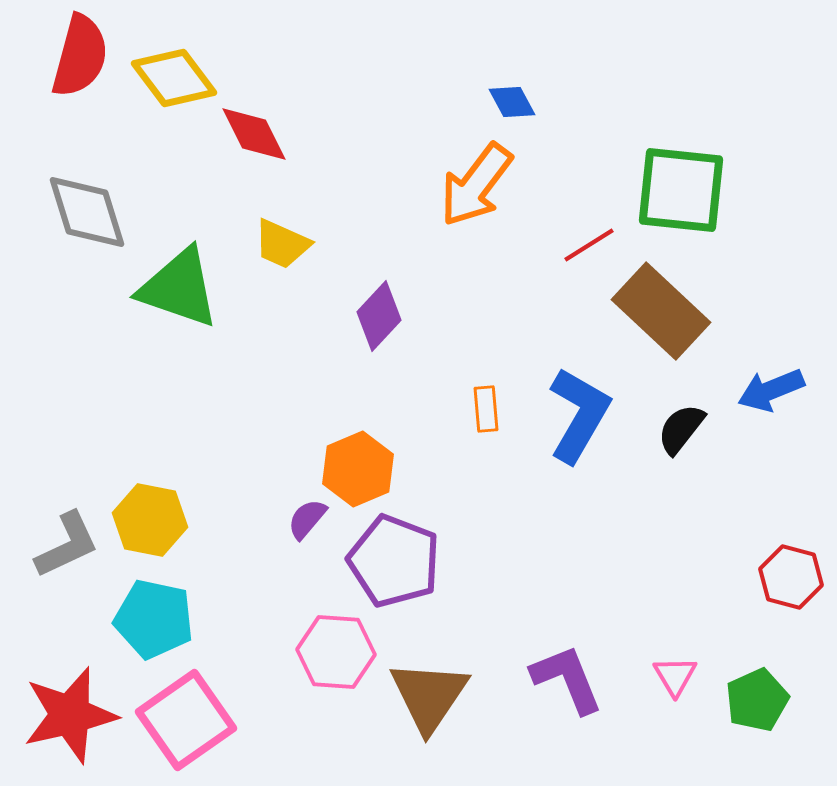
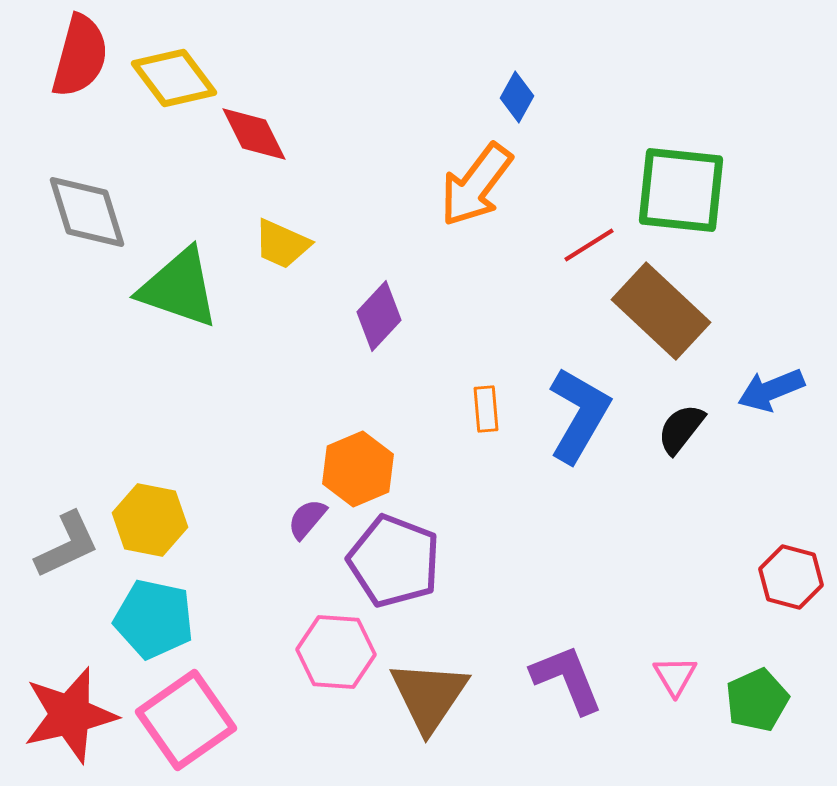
blue diamond: moved 5 px right, 5 px up; rotated 57 degrees clockwise
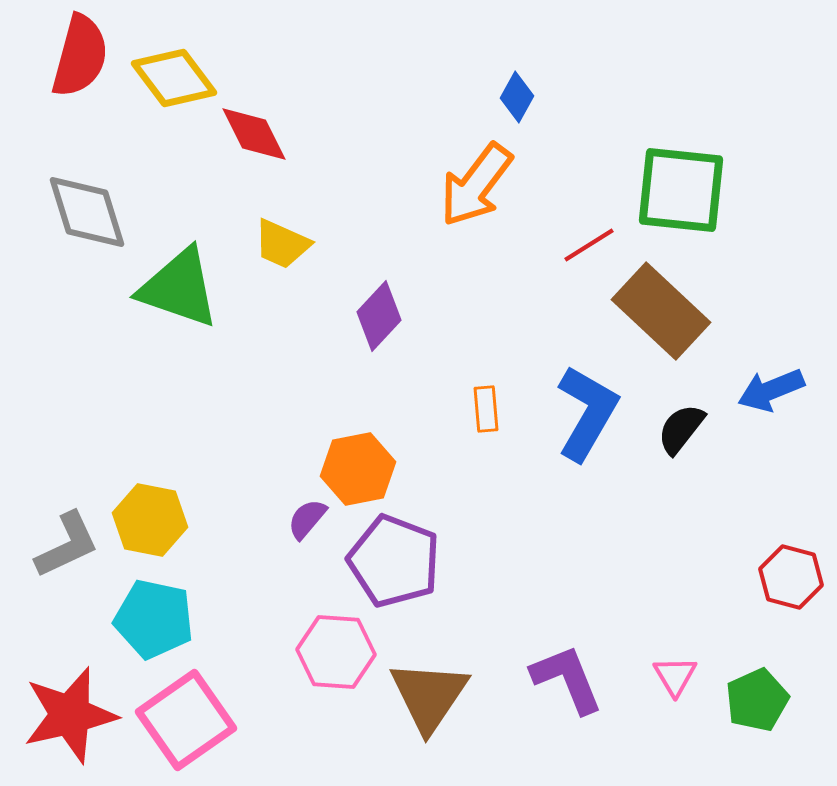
blue L-shape: moved 8 px right, 2 px up
orange hexagon: rotated 12 degrees clockwise
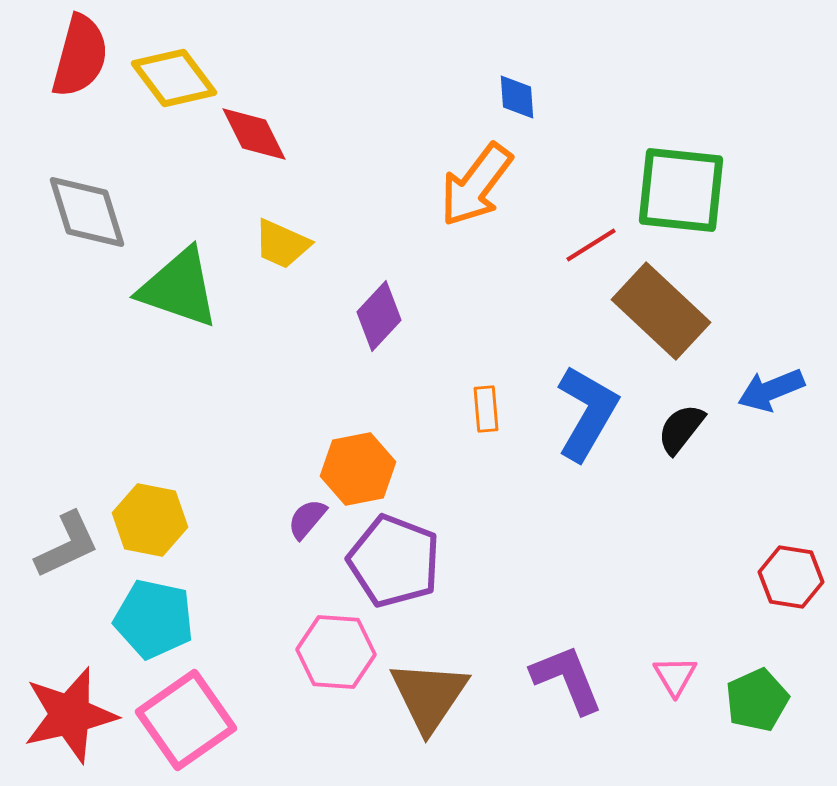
blue diamond: rotated 33 degrees counterclockwise
red line: moved 2 px right
red hexagon: rotated 6 degrees counterclockwise
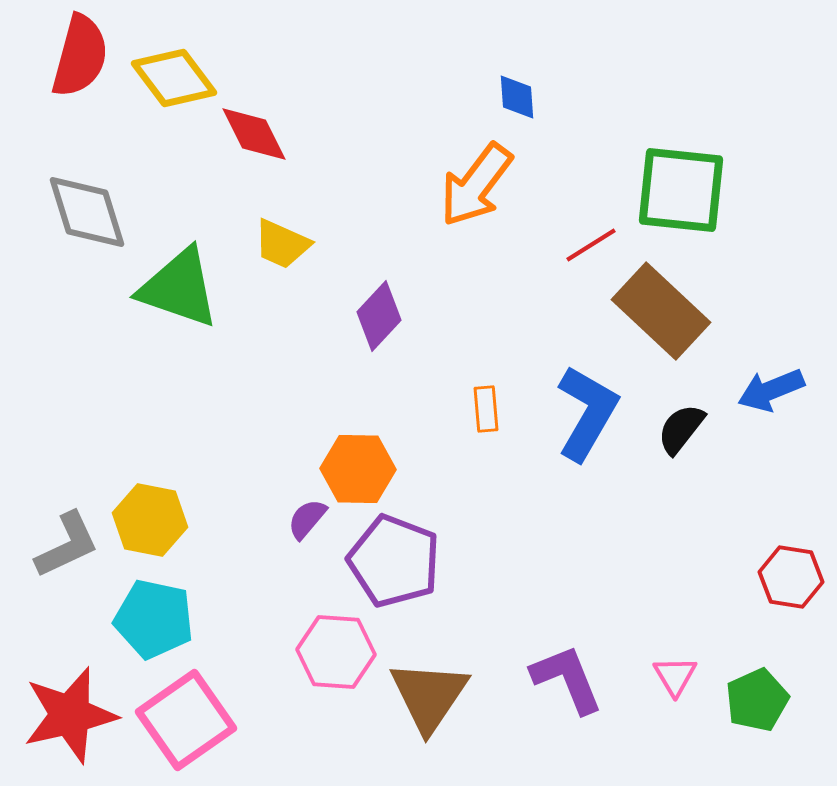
orange hexagon: rotated 12 degrees clockwise
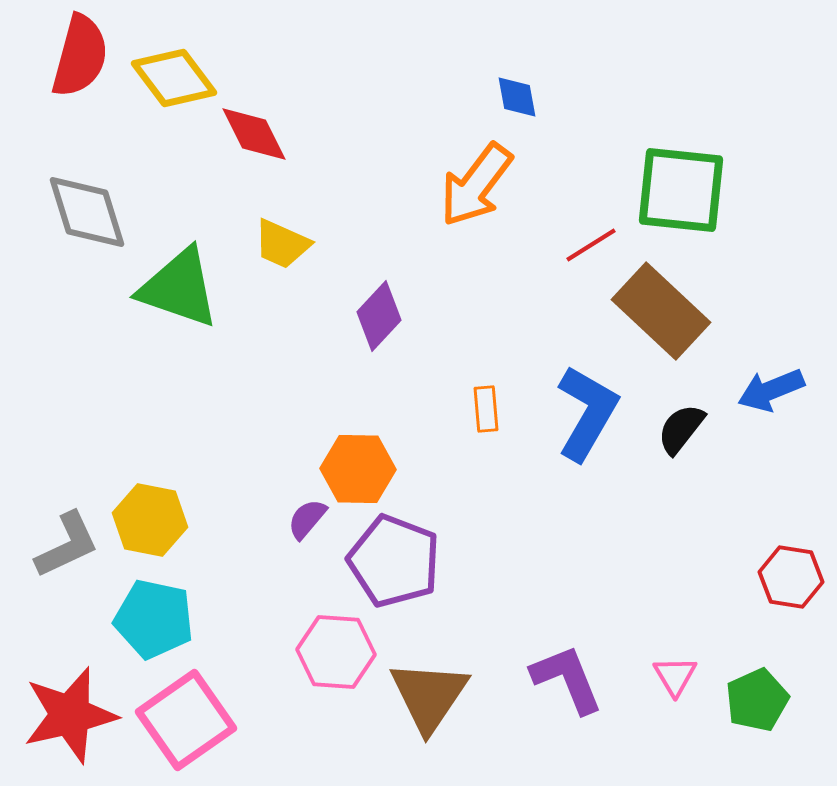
blue diamond: rotated 6 degrees counterclockwise
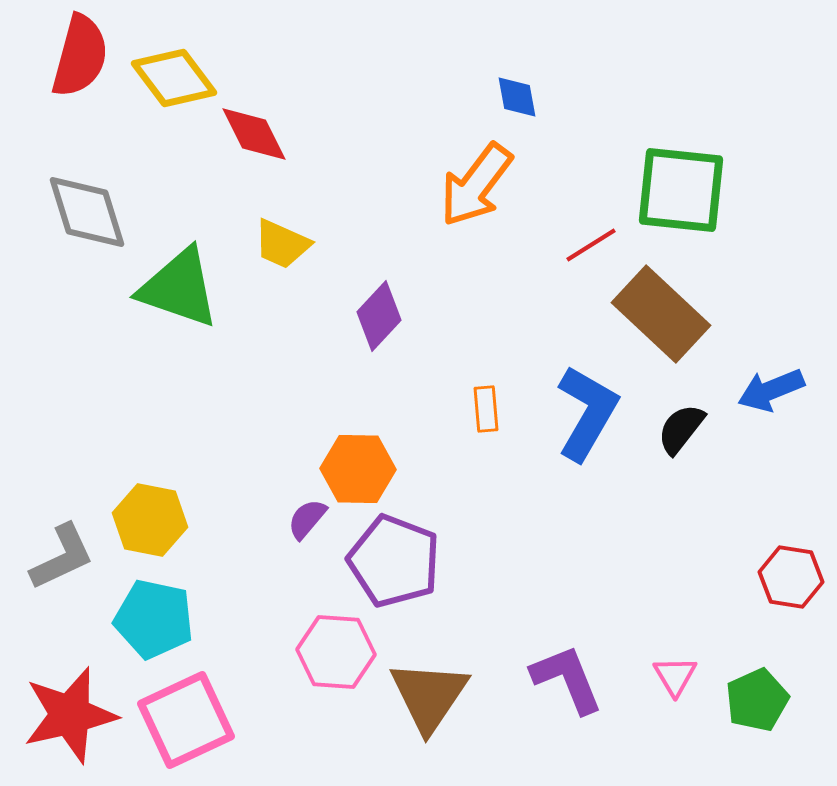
brown rectangle: moved 3 px down
gray L-shape: moved 5 px left, 12 px down
pink square: rotated 10 degrees clockwise
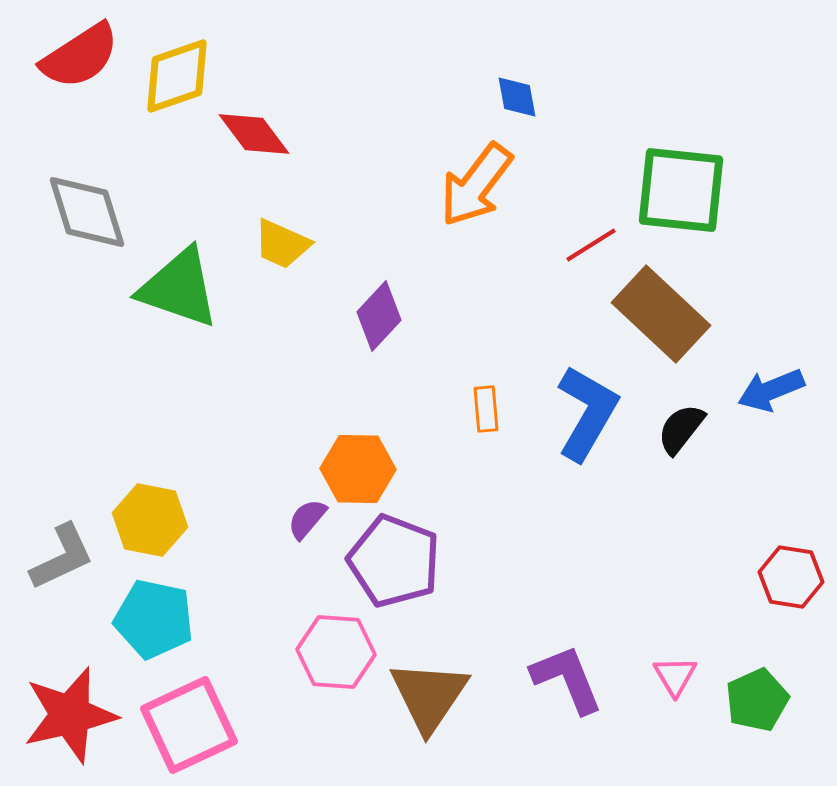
red semicircle: rotated 42 degrees clockwise
yellow diamond: moved 3 px right, 2 px up; rotated 72 degrees counterclockwise
red diamond: rotated 10 degrees counterclockwise
pink square: moved 3 px right, 5 px down
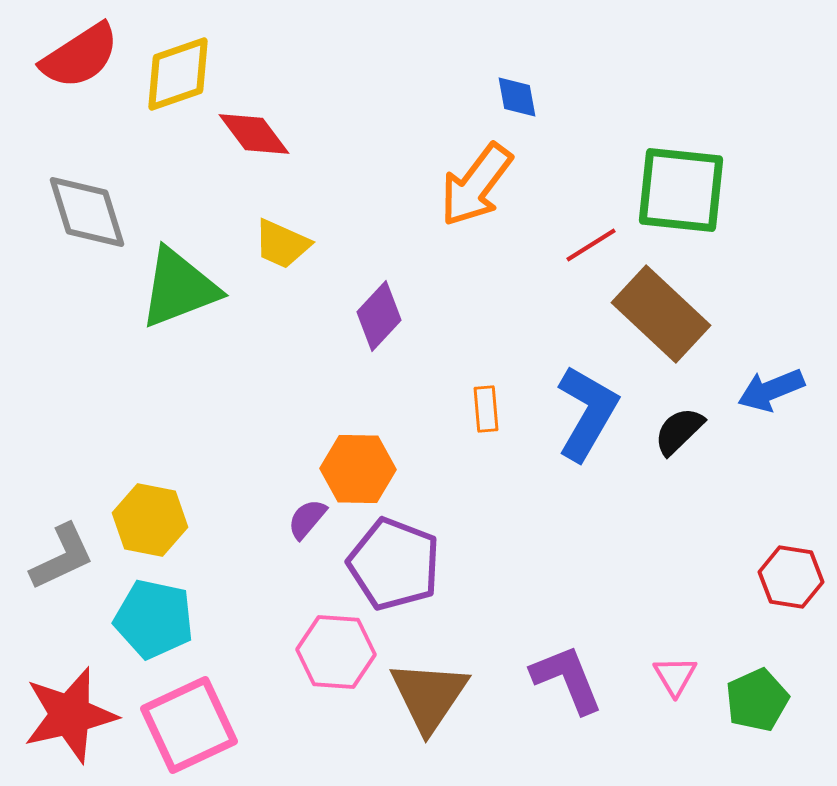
yellow diamond: moved 1 px right, 2 px up
green triangle: rotated 40 degrees counterclockwise
black semicircle: moved 2 px left, 2 px down; rotated 8 degrees clockwise
purple pentagon: moved 3 px down
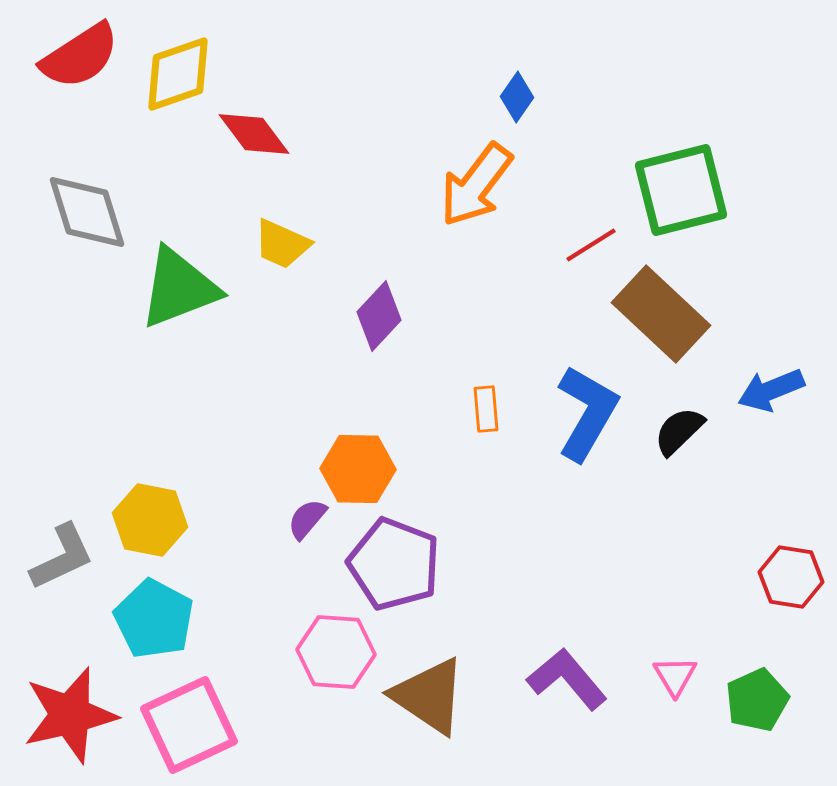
blue diamond: rotated 45 degrees clockwise
green square: rotated 20 degrees counterclockwise
cyan pentagon: rotated 16 degrees clockwise
purple L-shape: rotated 18 degrees counterclockwise
brown triangle: rotated 30 degrees counterclockwise
